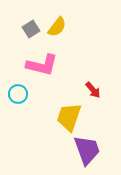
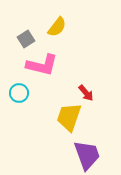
gray square: moved 5 px left, 10 px down
red arrow: moved 7 px left, 3 px down
cyan circle: moved 1 px right, 1 px up
purple trapezoid: moved 5 px down
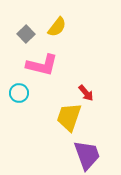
gray square: moved 5 px up; rotated 12 degrees counterclockwise
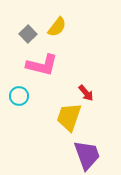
gray square: moved 2 px right
cyan circle: moved 3 px down
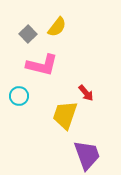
yellow trapezoid: moved 4 px left, 2 px up
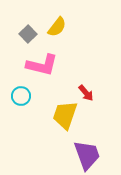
cyan circle: moved 2 px right
